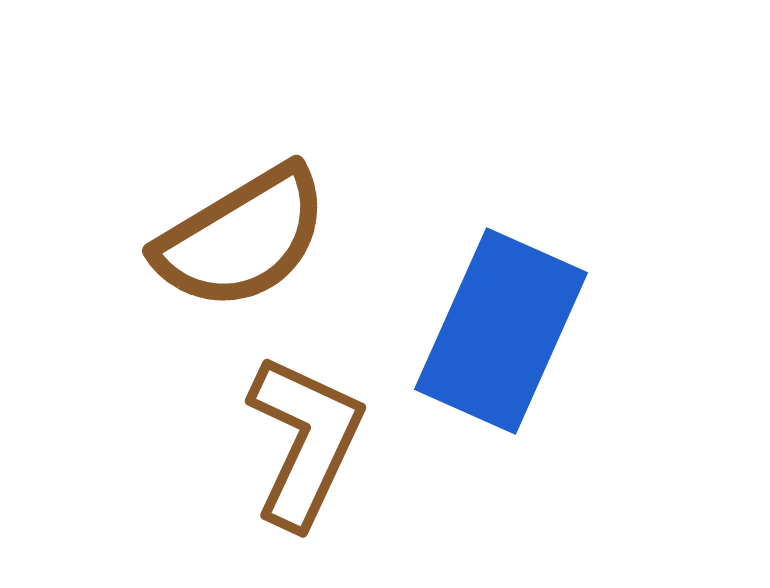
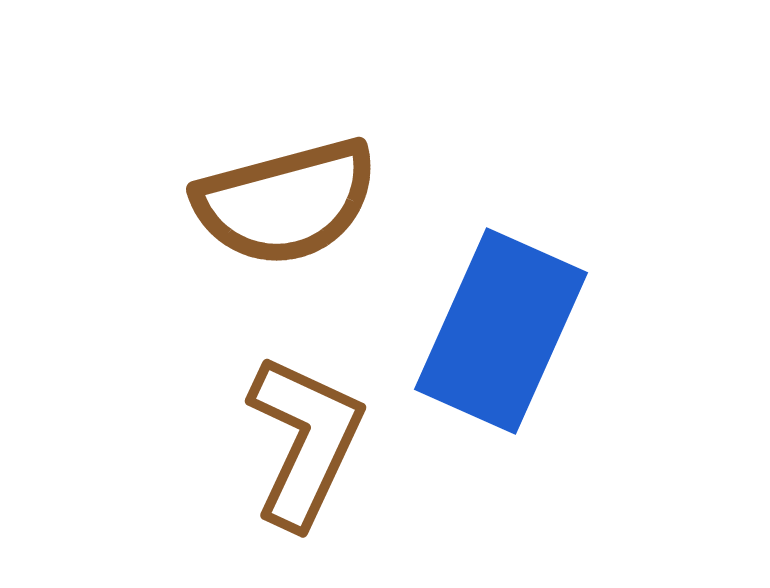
brown semicircle: moved 44 px right, 36 px up; rotated 16 degrees clockwise
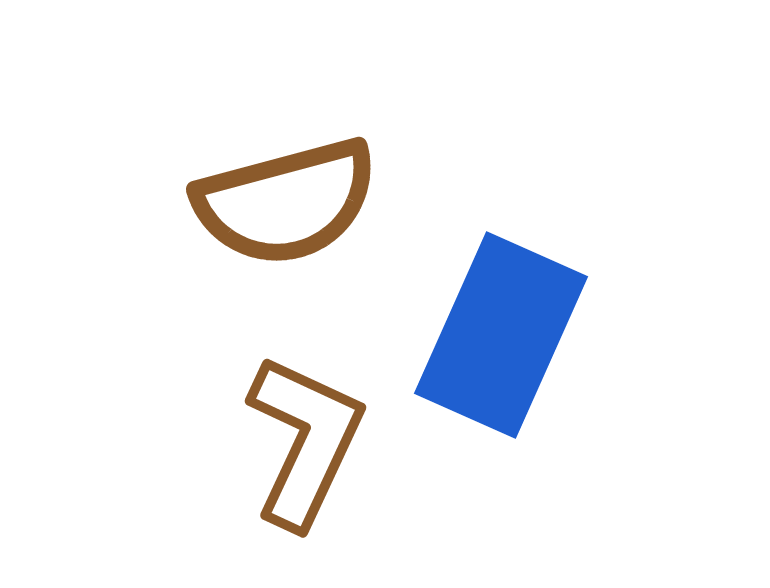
blue rectangle: moved 4 px down
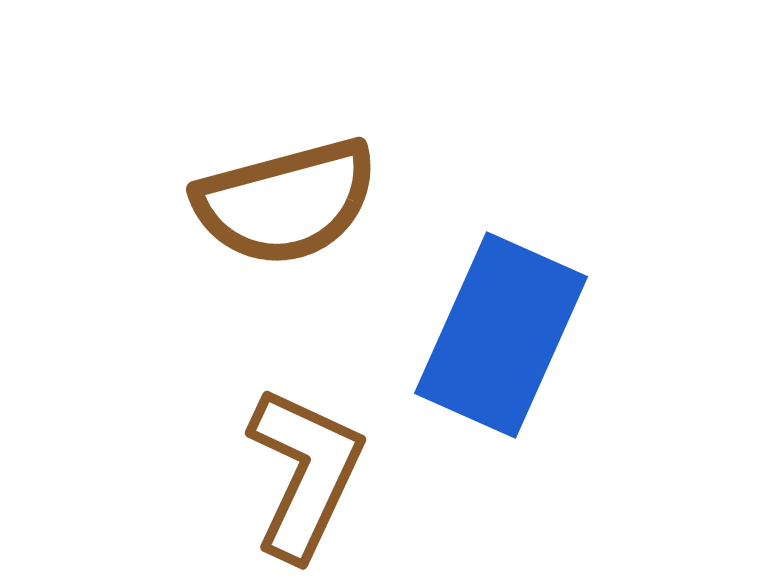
brown L-shape: moved 32 px down
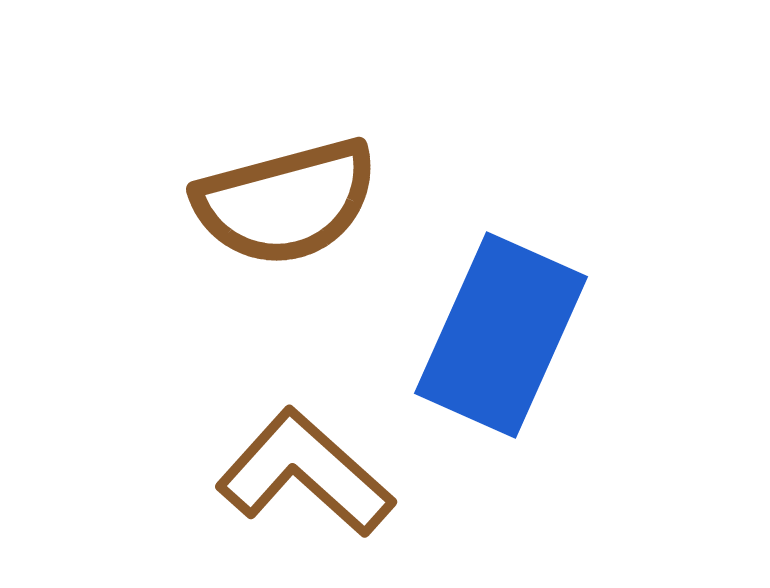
brown L-shape: rotated 73 degrees counterclockwise
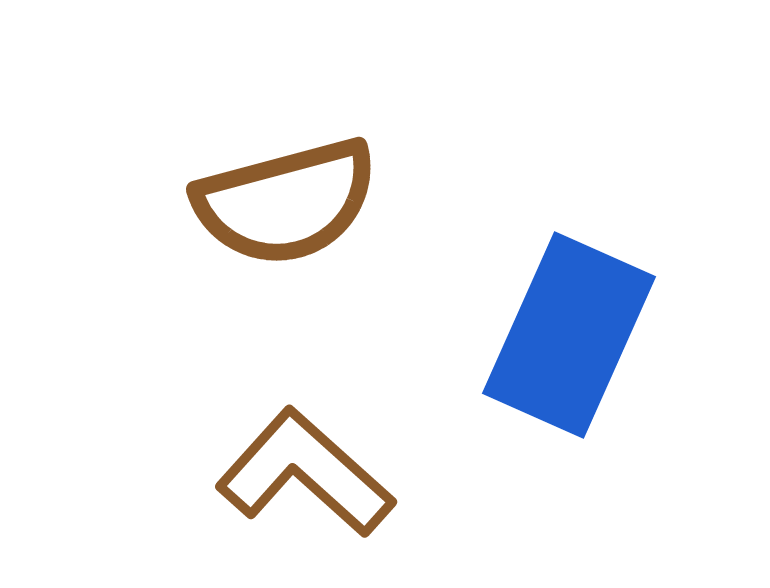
blue rectangle: moved 68 px right
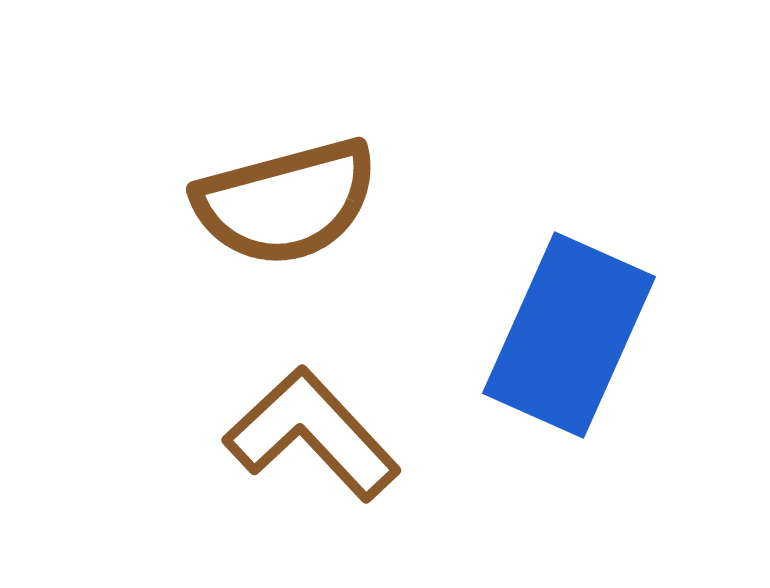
brown L-shape: moved 7 px right, 39 px up; rotated 5 degrees clockwise
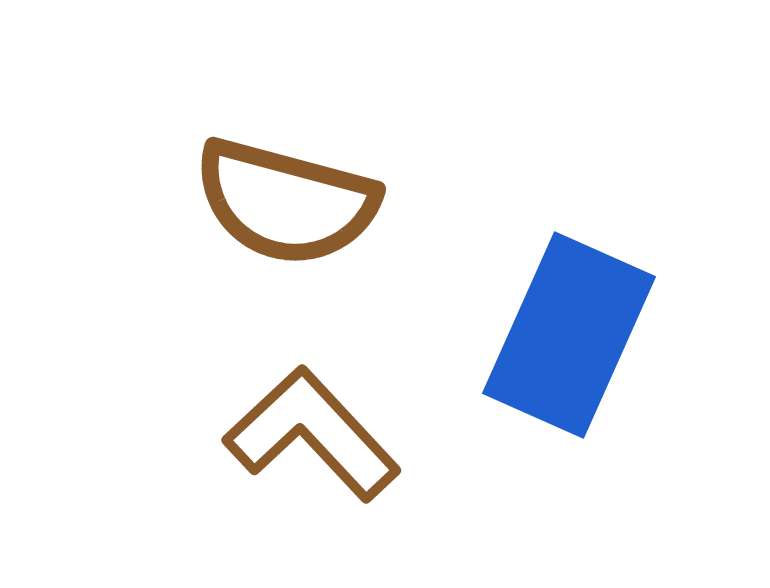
brown semicircle: rotated 30 degrees clockwise
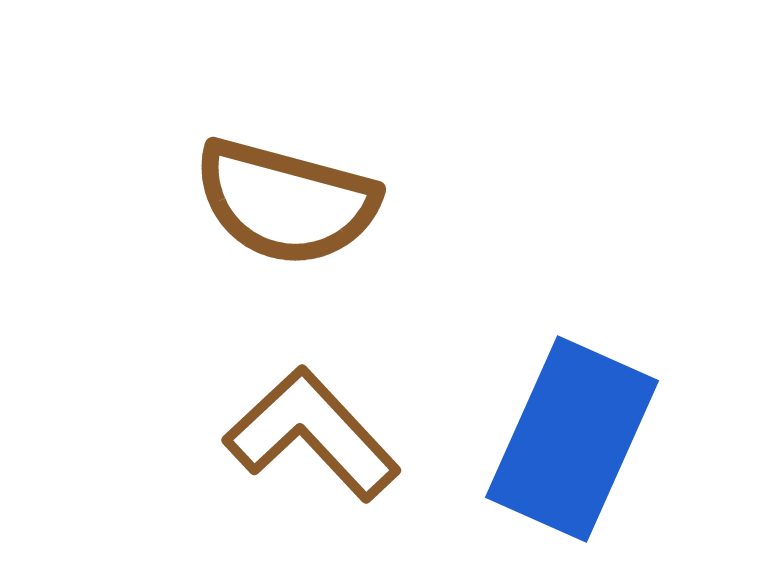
blue rectangle: moved 3 px right, 104 px down
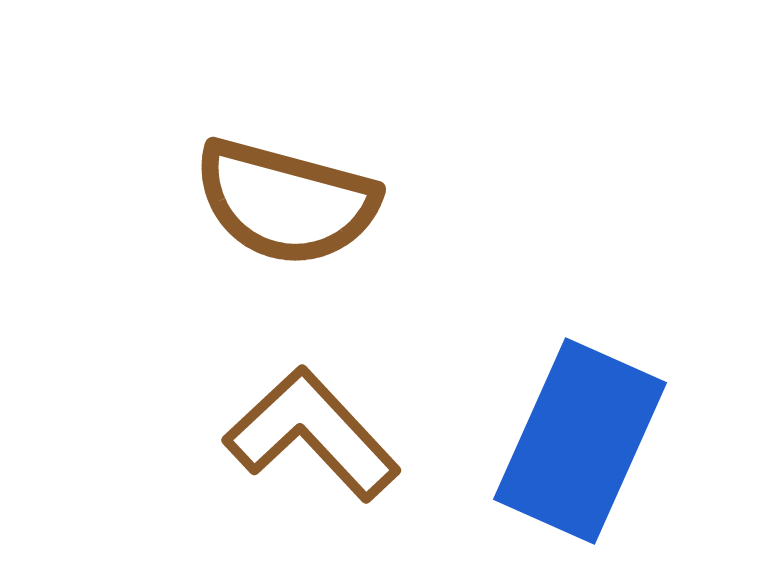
blue rectangle: moved 8 px right, 2 px down
